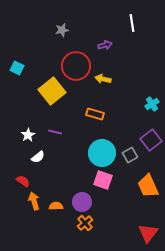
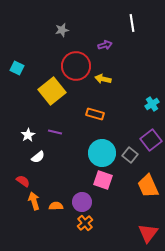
gray square: rotated 21 degrees counterclockwise
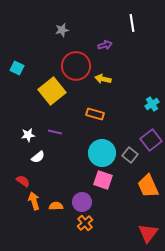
white star: rotated 24 degrees clockwise
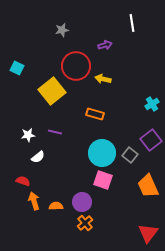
red semicircle: rotated 16 degrees counterclockwise
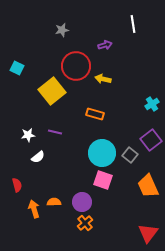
white line: moved 1 px right, 1 px down
red semicircle: moved 6 px left, 4 px down; rotated 56 degrees clockwise
orange arrow: moved 8 px down
orange semicircle: moved 2 px left, 4 px up
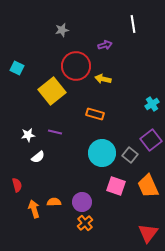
pink square: moved 13 px right, 6 px down
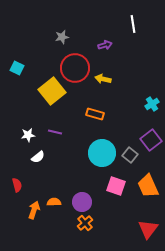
gray star: moved 7 px down
red circle: moved 1 px left, 2 px down
orange arrow: moved 1 px down; rotated 36 degrees clockwise
red triangle: moved 4 px up
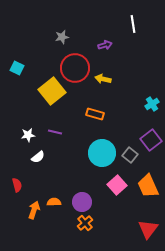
pink square: moved 1 px right, 1 px up; rotated 30 degrees clockwise
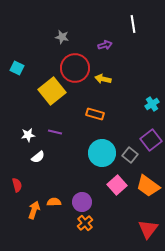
gray star: rotated 24 degrees clockwise
orange trapezoid: rotated 30 degrees counterclockwise
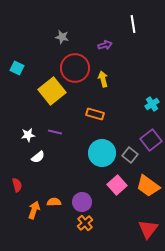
yellow arrow: rotated 63 degrees clockwise
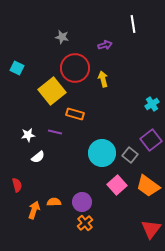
orange rectangle: moved 20 px left
red triangle: moved 3 px right
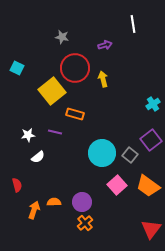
cyan cross: moved 1 px right
